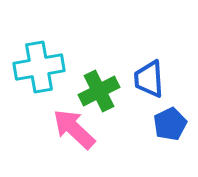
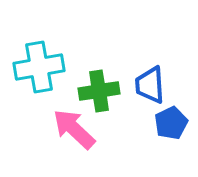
blue trapezoid: moved 1 px right, 6 px down
green cross: rotated 18 degrees clockwise
blue pentagon: moved 1 px right, 1 px up
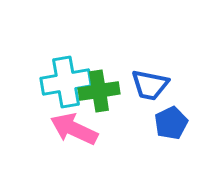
cyan cross: moved 27 px right, 15 px down
blue trapezoid: rotated 75 degrees counterclockwise
pink arrow: rotated 18 degrees counterclockwise
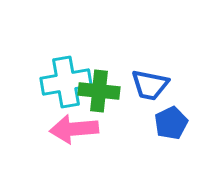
green cross: rotated 15 degrees clockwise
pink arrow: rotated 30 degrees counterclockwise
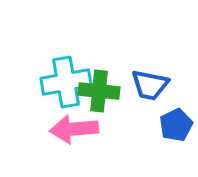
blue pentagon: moved 5 px right, 2 px down
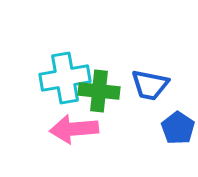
cyan cross: moved 1 px left, 4 px up
blue pentagon: moved 2 px right, 3 px down; rotated 12 degrees counterclockwise
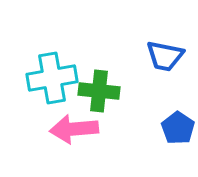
cyan cross: moved 13 px left
blue trapezoid: moved 15 px right, 29 px up
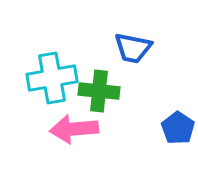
blue trapezoid: moved 32 px left, 8 px up
